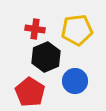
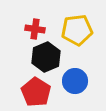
red pentagon: moved 6 px right
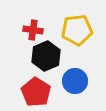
red cross: moved 2 px left, 1 px down
black hexagon: moved 1 px up
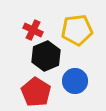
red cross: rotated 18 degrees clockwise
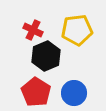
blue circle: moved 1 px left, 12 px down
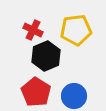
yellow pentagon: moved 1 px left
blue circle: moved 3 px down
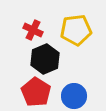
black hexagon: moved 1 px left, 3 px down
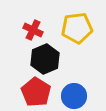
yellow pentagon: moved 1 px right, 2 px up
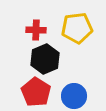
red cross: moved 3 px right; rotated 24 degrees counterclockwise
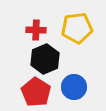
blue circle: moved 9 px up
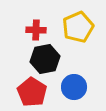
yellow pentagon: moved 1 px right, 1 px up; rotated 16 degrees counterclockwise
black hexagon: rotated 12 degrees clockwise
red pentagon: moved 4 px left
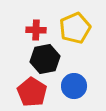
yellow pentagon: moved 3 px left, 1 px down
blue circle: moved 1 px up
